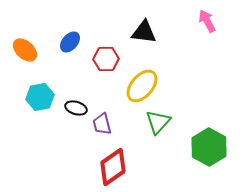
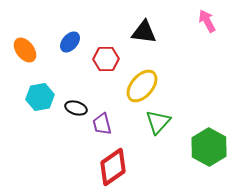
orange ellipse: rotated 10 degrees clockwise
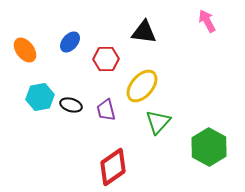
black ellipse: moved 5 px left, 3 px up
purple trapezoid: moved 4 px right, 14 px up
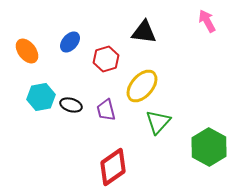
orange ellipse: moved 2 px right, 1 px down
red hexagon: rotated 15 degrees counterclockwise
cyan hexagon: moved 1 px right
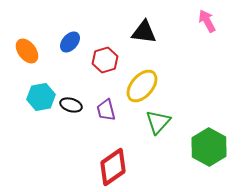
red hexagon: moved 1 px left, 1 px down
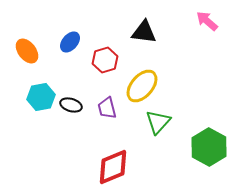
pink arrow: rotated 20 degrees counterclockwise
purple trapezoid: moved 1 px right, 2 px up
red diamond: rotated 12 degrees clockwise
